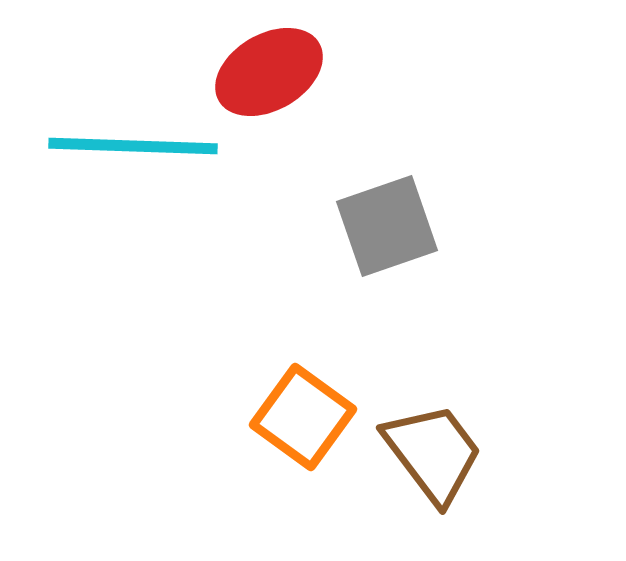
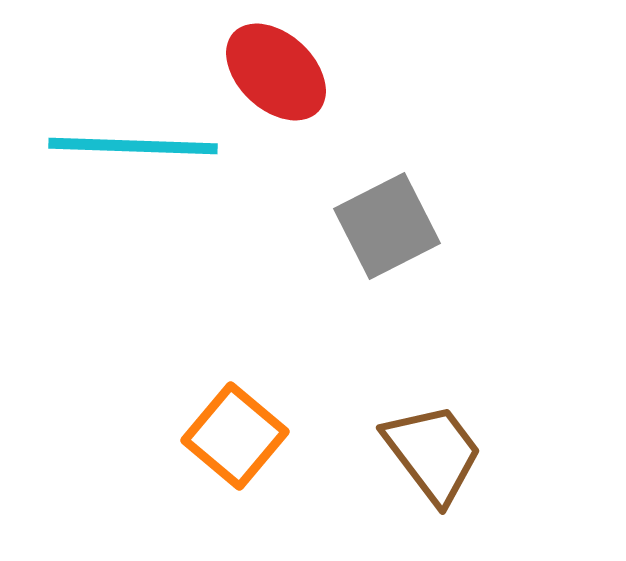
red ellipse: moved 7 px right; rotated 73 degrees clockwise
gray square: rotated 8 degrees counterclockwise
orange square: moved 68 px left, 19 px down; rotated 4 degrees clockwise
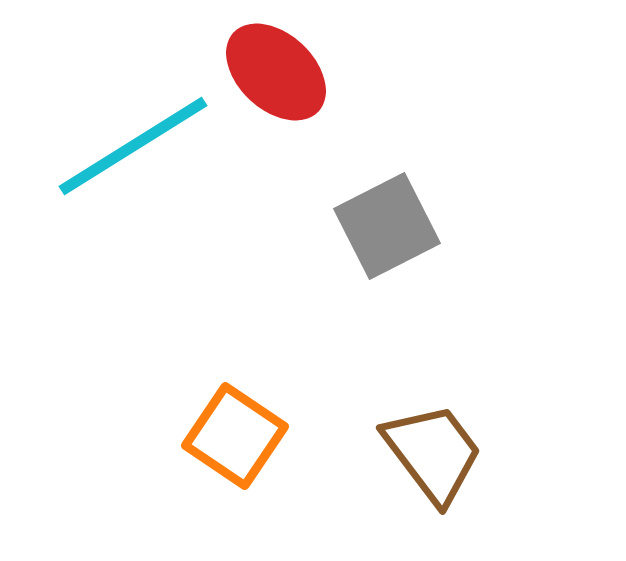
cyan line: rotated 34 degrees counterclockwise
orange square: rotated 6 degrees counterclockwise
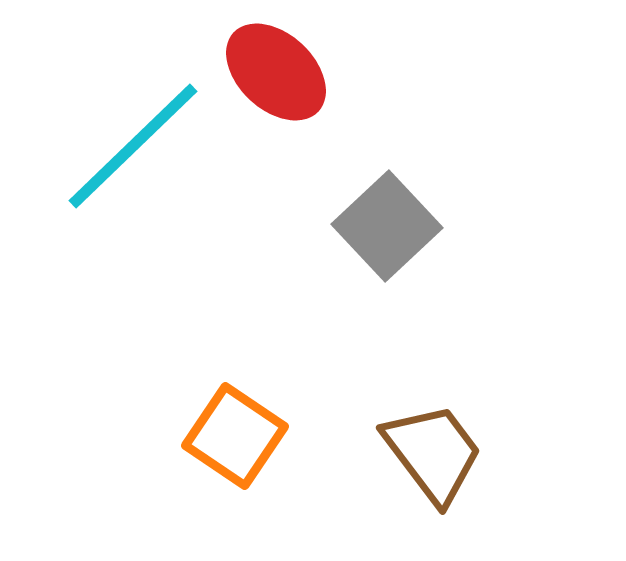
cyan line: rotated 12 degrees counterclockwise
gray square: rotated 16 degrees counterclockwise
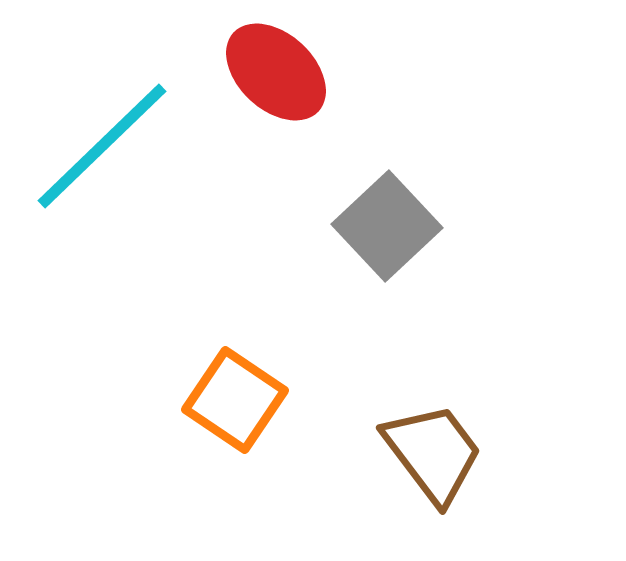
cyan line: moved 31 px left
orange square: moved 36 px up
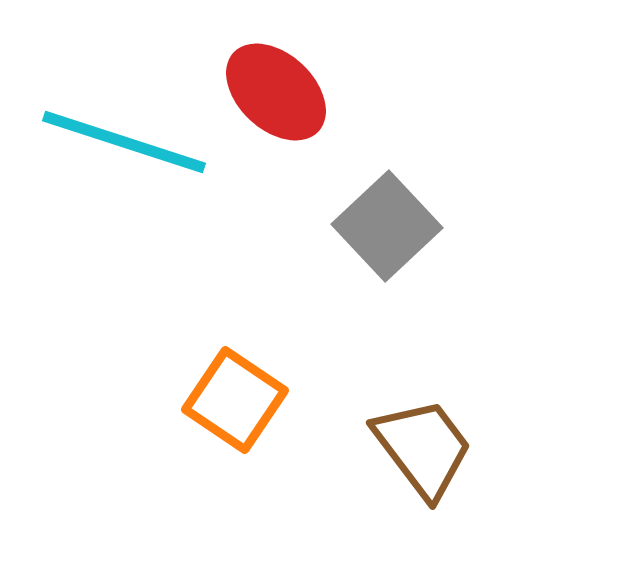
red ellipse: moved 20 px down
cyan line: moved 22 px right, 4 px up; rotated 62 degrees clockwise
brown trapezoid: moved 10 px left, 5 px up
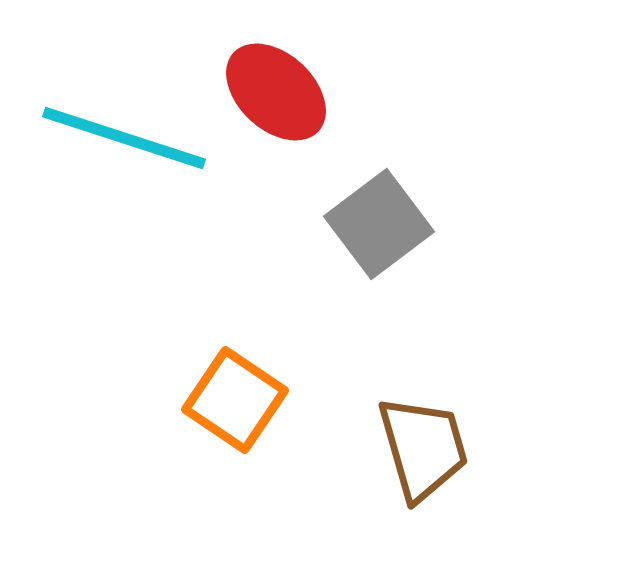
cyan line: moved 4 px up
gray square: moved 8 px left, 2 px up; rotated 6 degrees clockwise
brown trapezoid: rotated 21 degrees clockwise
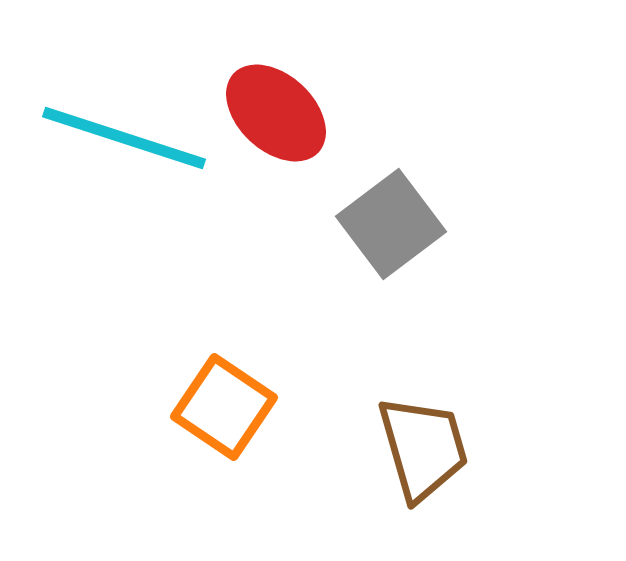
red ellipse: moved 21 px down
gray square: moved 12 px right
orange square: moved 11 px left, 7 px down
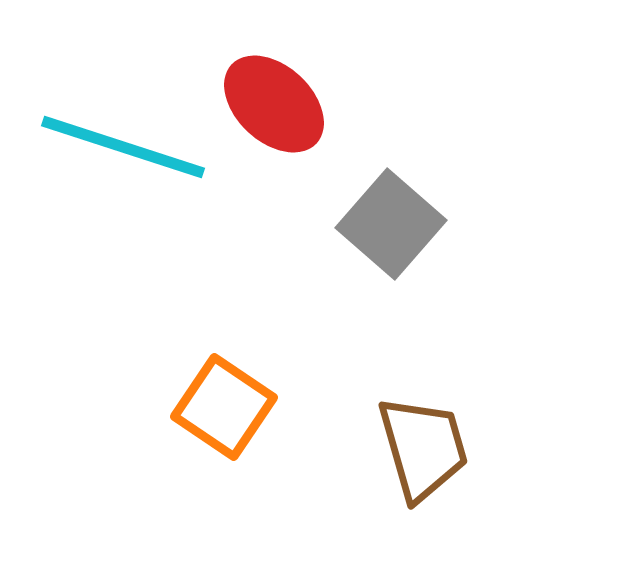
red ellipse: moved 2 px left, 9 px up
cyan line: moved 1 px left, 9 px down
gray square: rotated 12 degrees counterclockwise
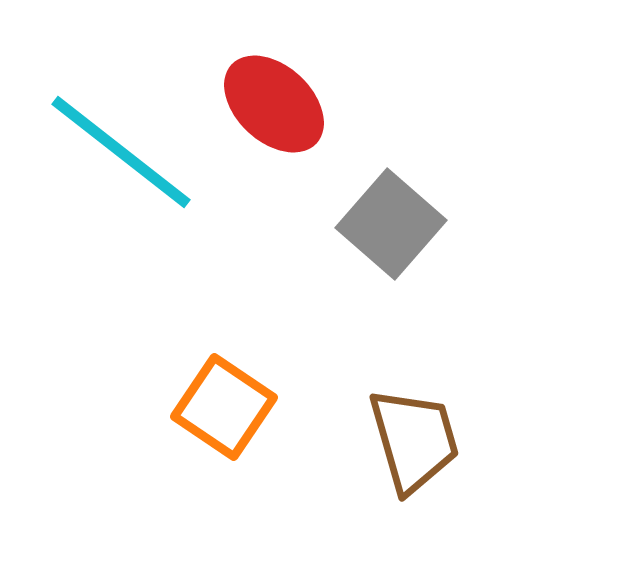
cyan line: moved 2 px left, 5 px down; rotated 20 degrees clockwise
brown trapezoid: moved 9 px left, 8 px up
